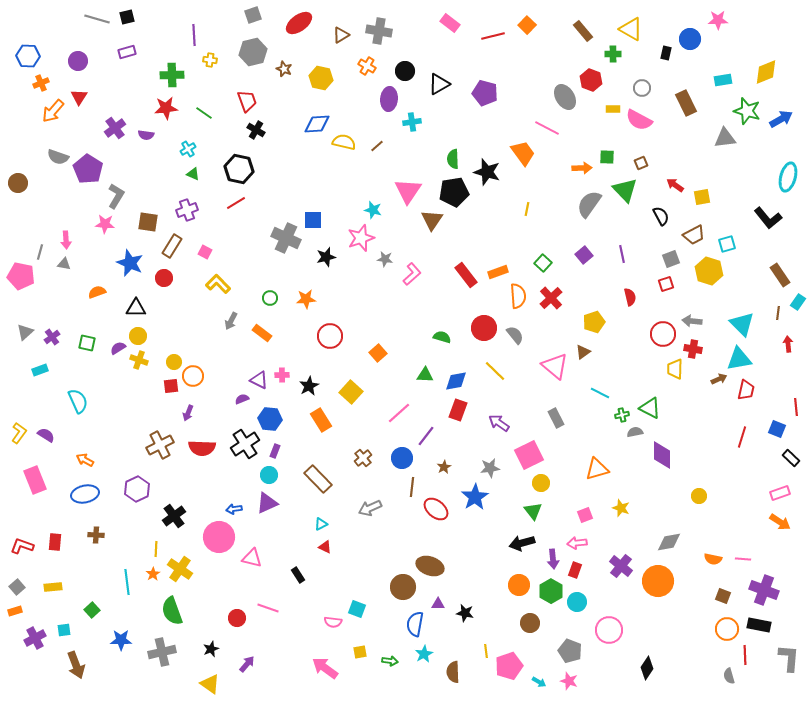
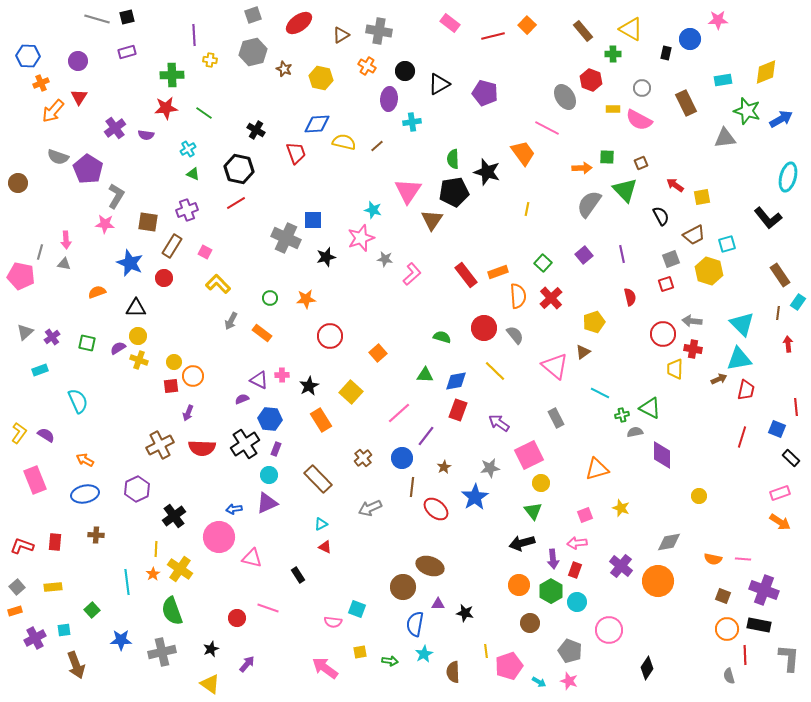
red trapezoid at (247, 101): moved 49 px right, 52 px down
purple rectangle at (275, 451): moved 1 px right, 2 px up
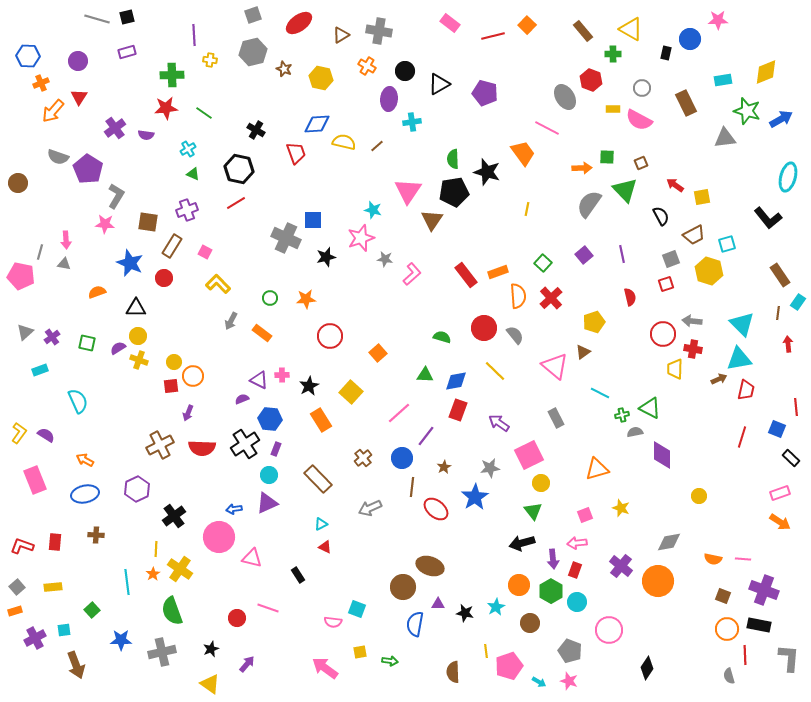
cyan star at (424, 654): moved 72 px right, 47 px up
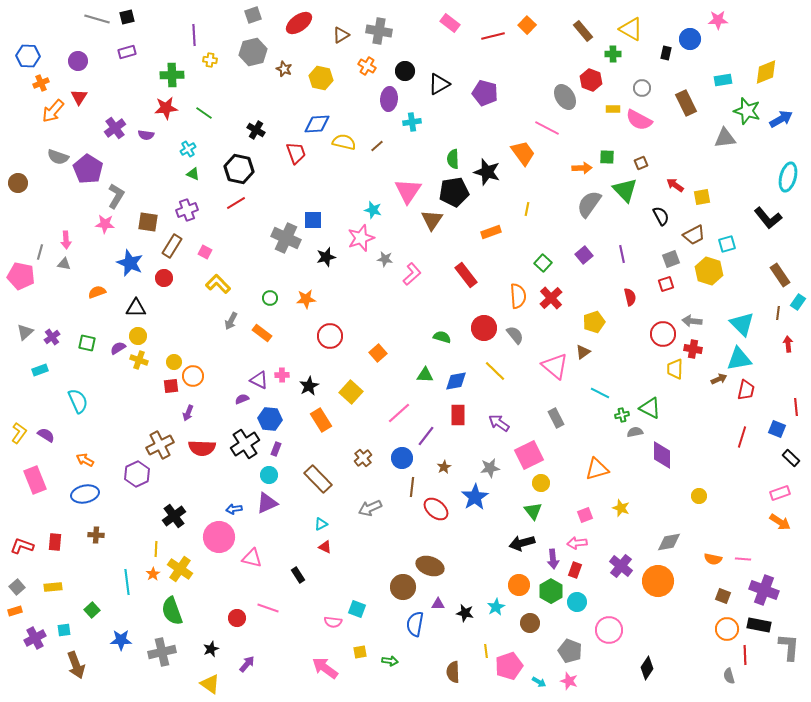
orange rectangle at (498, 272): moved 7 px left, 40 px up
red rectangle at (458, 410): moved 5 px down; rotated 20 degrees counterclockwise
purple hexagon at (137, 489): moved 15 px up
gray L-shape at (789, 658): moved 11 px up
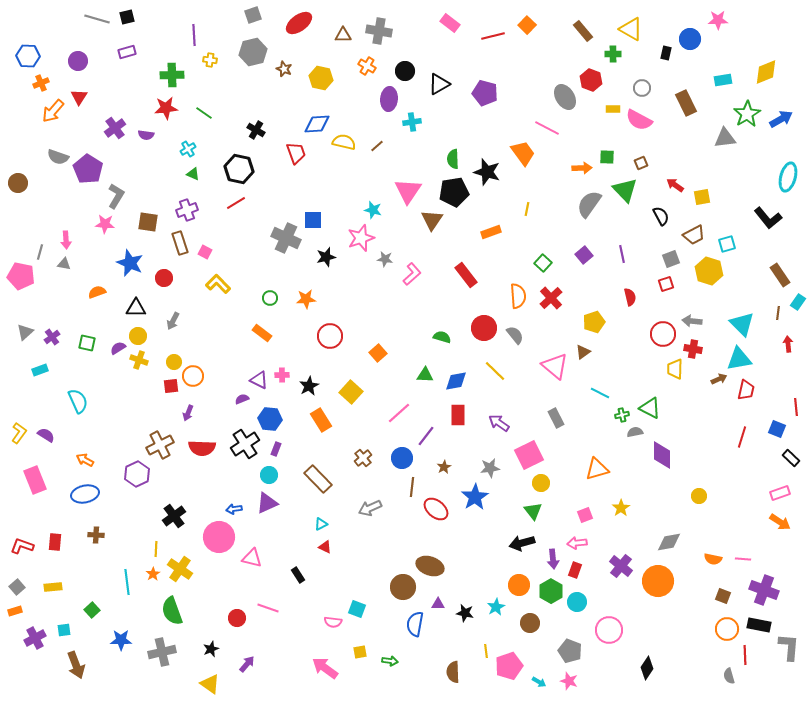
brown triangle at (341, 35): moved 2 px right; rotated 30 degrees clockwise
green star at (747, 111): moved 3 px down; rotated 24 degrees clockwise
brown rectangle at (172, 246): moved 8 px right, 3 px up; rotated 50 degrees counterclockwise
gray arrow at (231, 321): moved 58 px left
yellow star at (621, 508): rotated 18 degrees clockwise
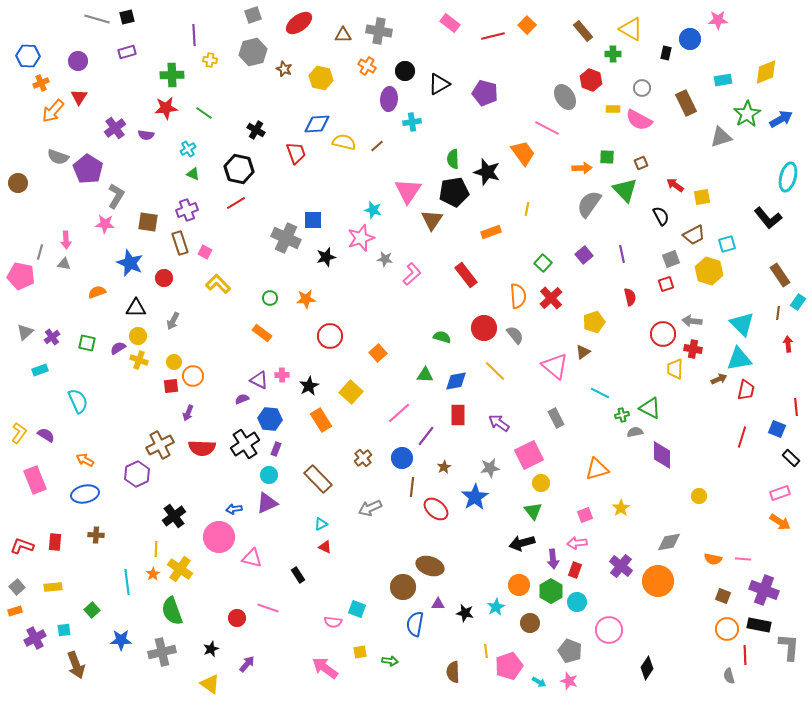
gray triangle at (725, 138): moved 4 px left, 1 px up; rotated 10 degrees counterclockwise
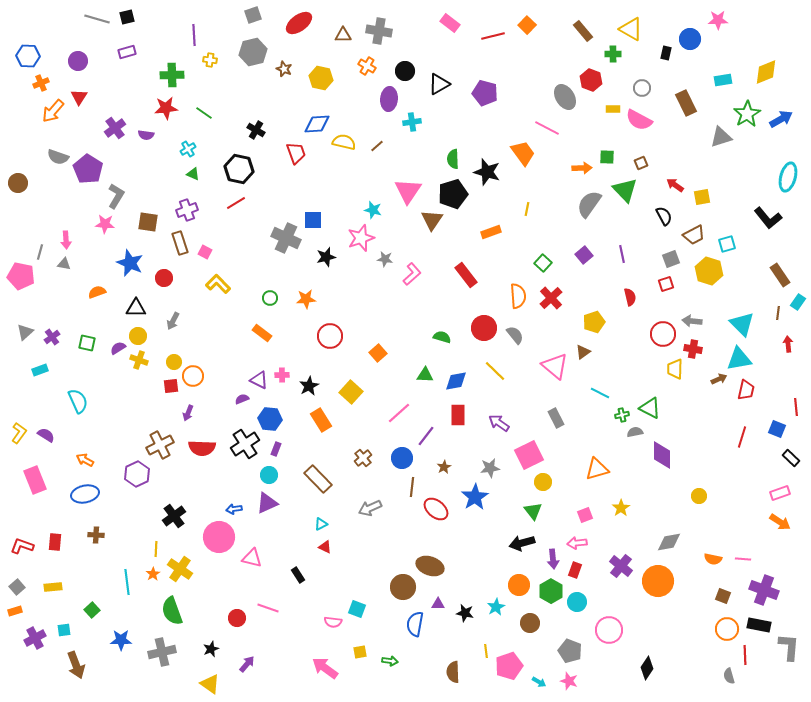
black pentagon at (454, 192): moved 1 px left, 2 px down; rotated 8 degrees counterclockwise
black semicircle at (661, 216): moved 3 px right
yellow circle at (541, 483): moved 2 px right, 1 px up
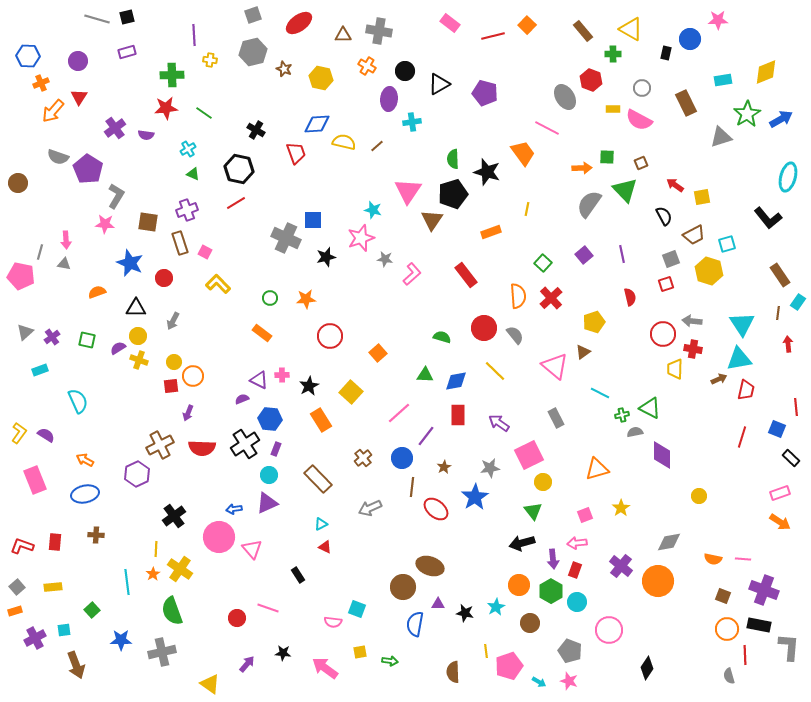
cyan triangle at (742, 324): rotated 12 degrees clockwise
green square at (87, 343): moved 3 px up
pink triangle at (252, 558): moved 9 px up; rotated 35 degrees clockwise
black star at (211, 649): moved 72 px right, 4 px down; rotated 28 degrees clockwise
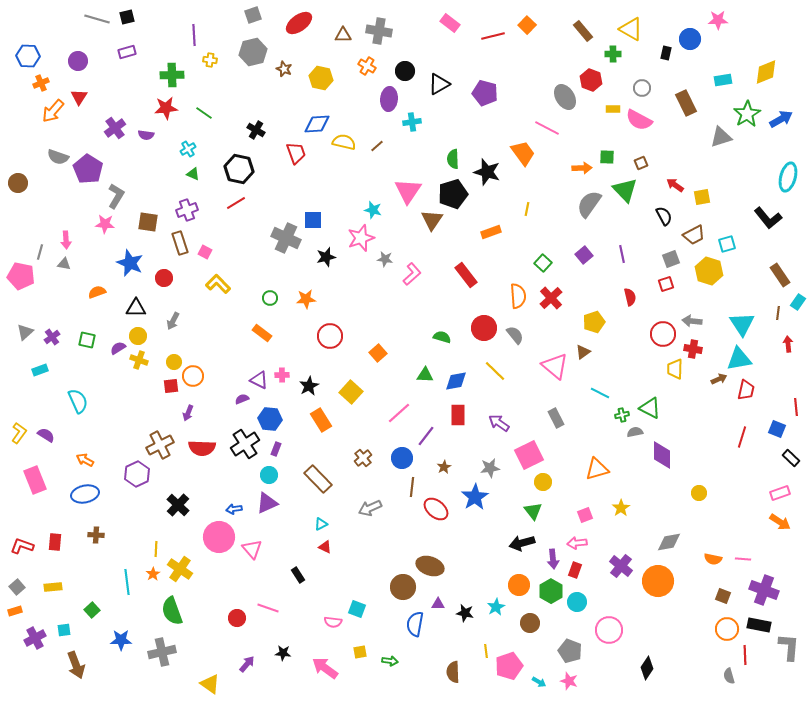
yellow circle at (699, 496): moved 3 px up
black cross at (174, 516): moved 4 px right, 11 px up; rotated 10 degrees counterclockwise
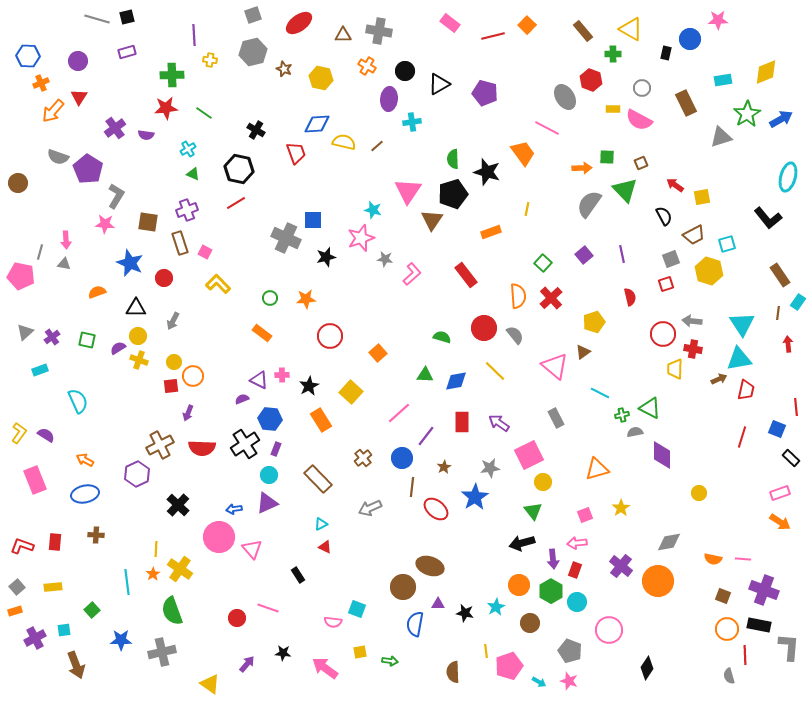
red rectangle at (458, 415): moved 4 px right, 7 px down
